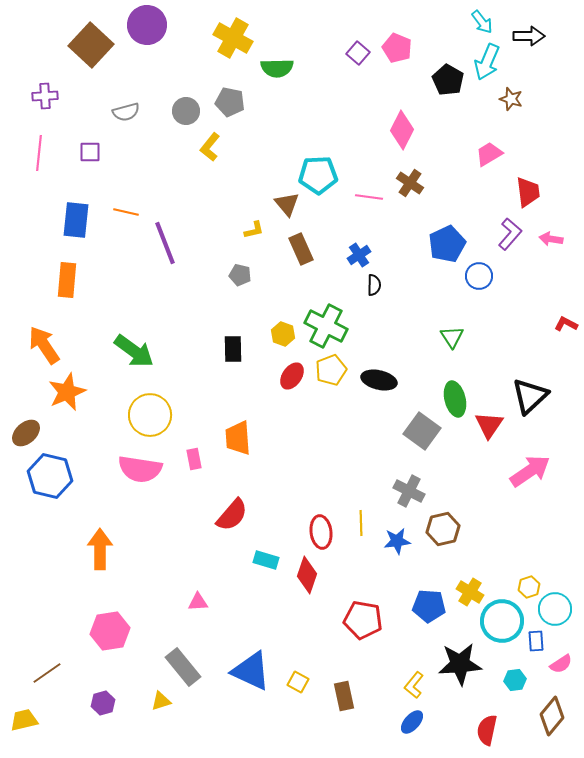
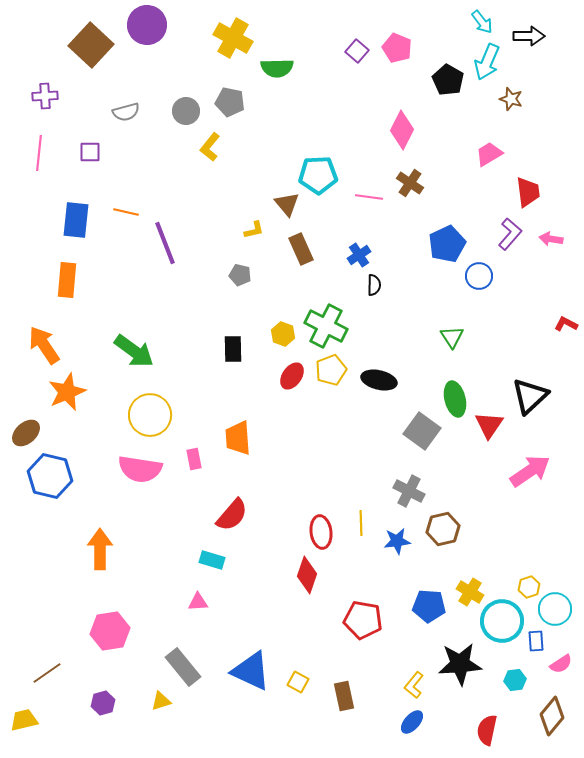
purple square at (358, 53): moved 1 px left, 2 px up
cyan rectangle at (266, 560): moved 54 px left
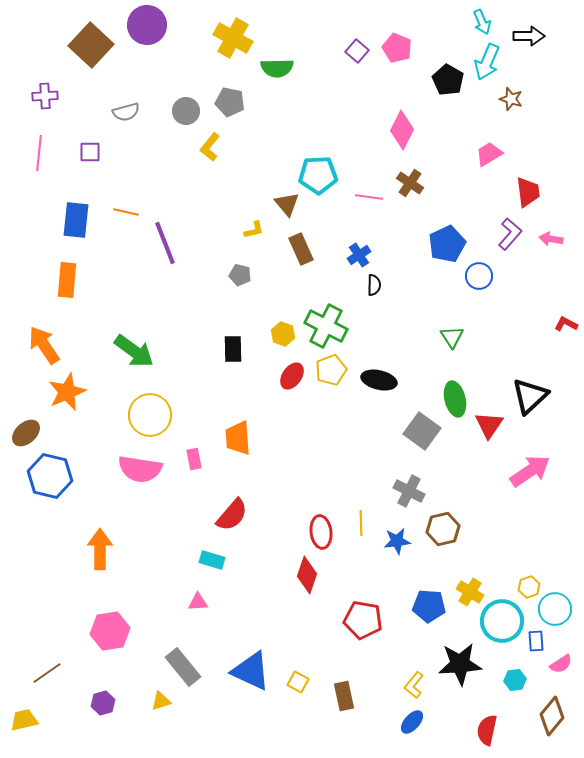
cyan arrow at (482, 22): rotated 15 degrees clockwise
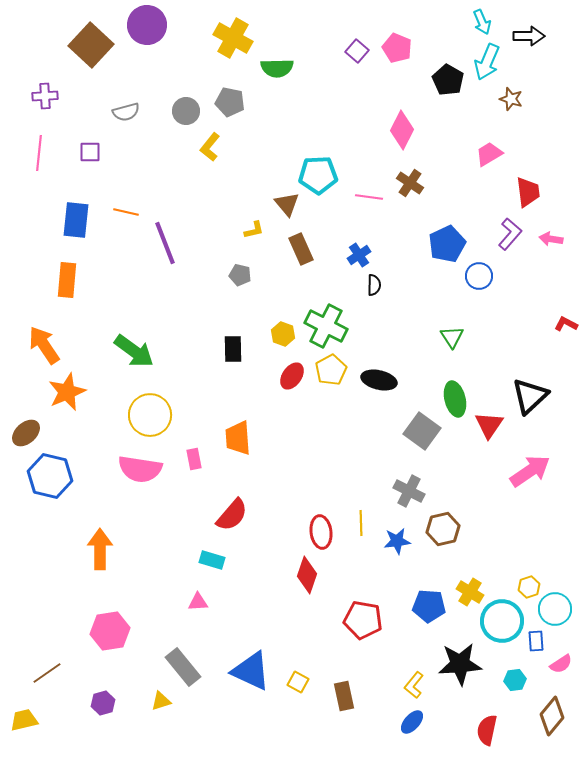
yellow pentagon at (331, 370): rotated 8 degrees counterclockwise
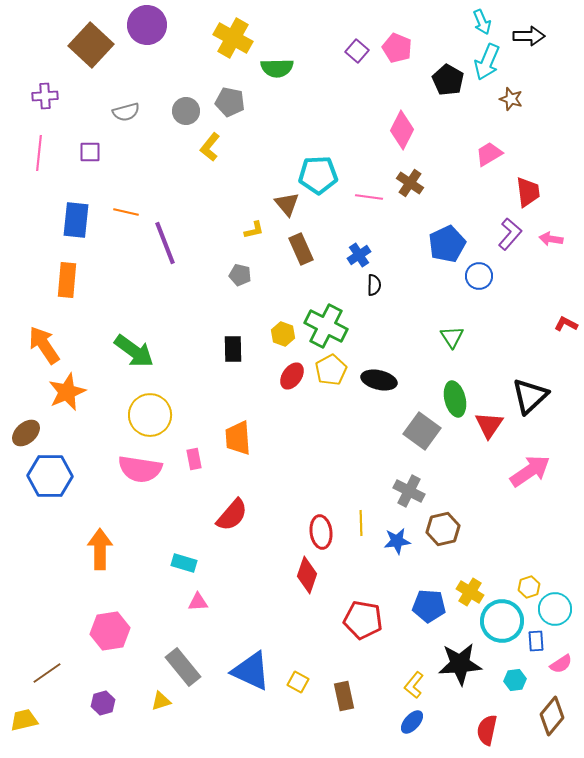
blue hexagon at (50, 476): rotated 12 degrees counterclockwise
cyan rectangle at (212, 560): moved 28 px left, 3 px down
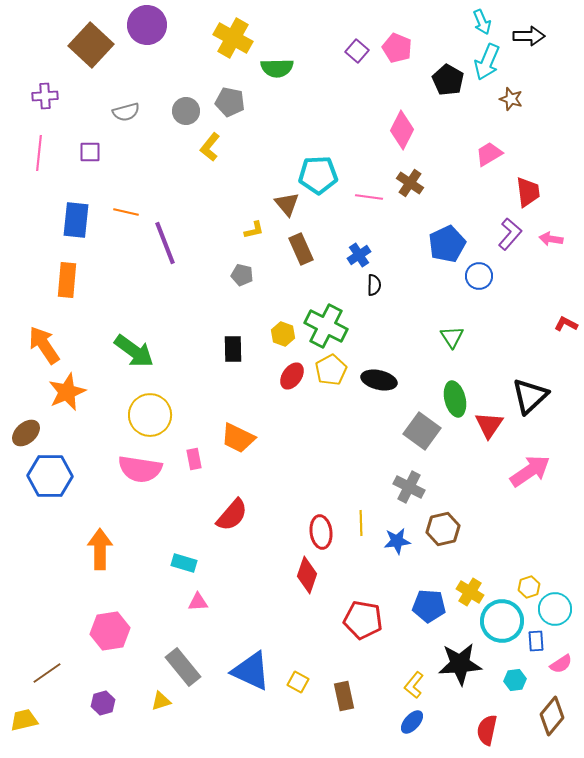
gray pentagon at (240, 275): moved 2 px right
orange trapezoid at (238, 438): rotated 60 degrees counterclockwise
gray cross at (409, 491): moved 4 px up
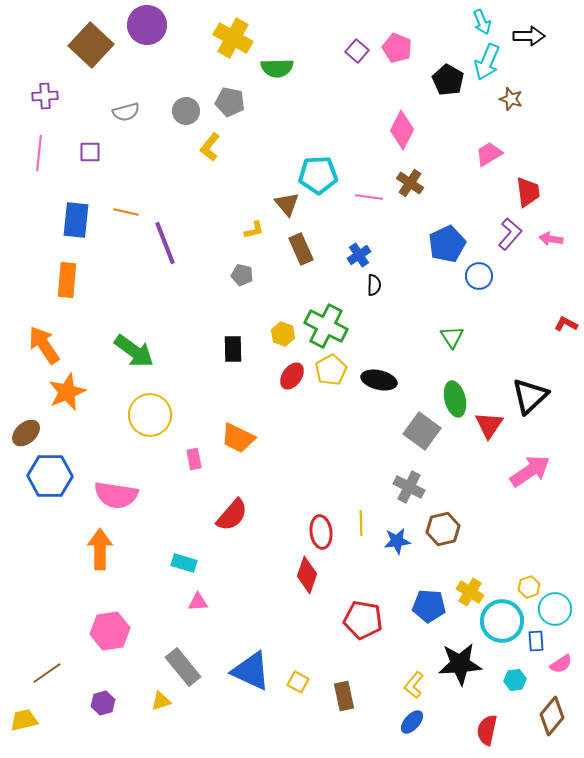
pink semicircle at (140, 469): moved 24 px left, 26 px down
